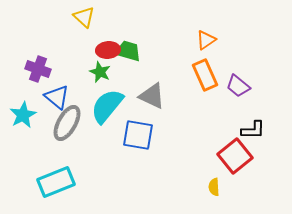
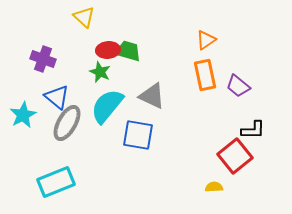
purple cross: moved 5 px right, 10 px up
orange rectangle: rotated 12 degrees clockwise
yellow semicircle: rotated 90 degrees clockwise
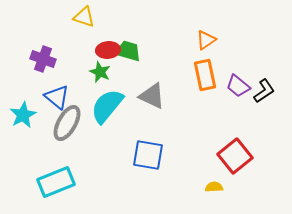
yellow triangle: rotated 25 degrees counterclockwise
black L-shape: moved 11 px right, 39 px up; rotated 35 degrees counterclockwise
blue square: moved 10 px right, 20 px down
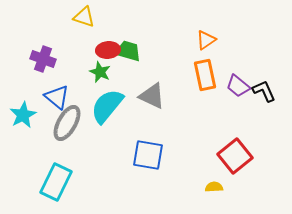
black L-shape: rotated 80 degrees counterclockwise
cyan rectangle: rotated 42 degrees counterclockwise
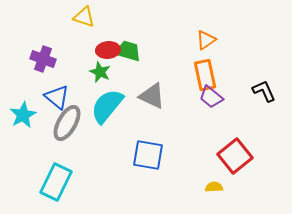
purple trapezoid: moved 27 px left, 11 px down
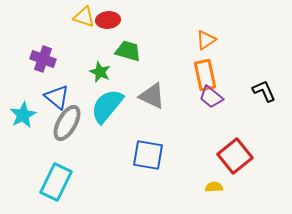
red ellipse: moved 30 px up
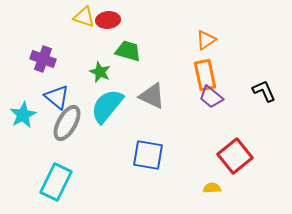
yellow semicircle: moved 2 px left, 1 px down
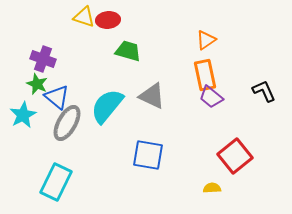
green star: moved 63 px left, 12 px down
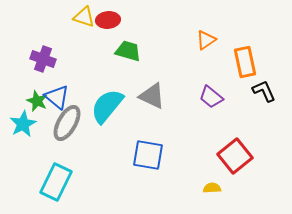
orange rectangle: moved 40 px right, 13 px up
green star: moved 17 px down
cyan star: moved 9 px down
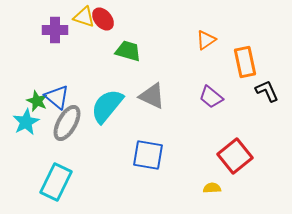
red ellipse: moved 5 px left, 1 px up; rotated 55 degrees clockwise
purple cross: moved 12 px right, 29 px up; rotated 20 degrees counterclockwise
black L-shape: moved 3 px right
cyan star: moved 3 px right, 2 px up
